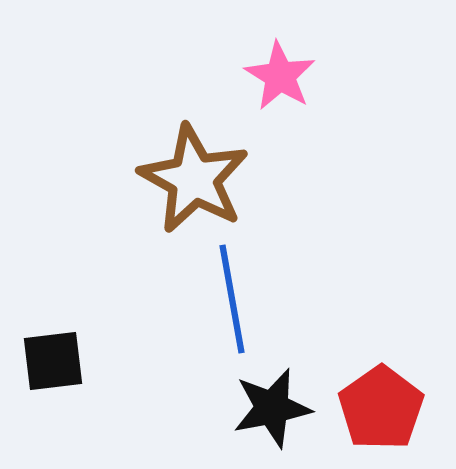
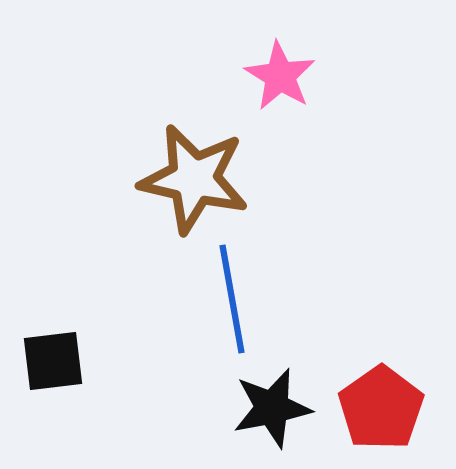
brown star: rotated 16 degrees counterclockwise
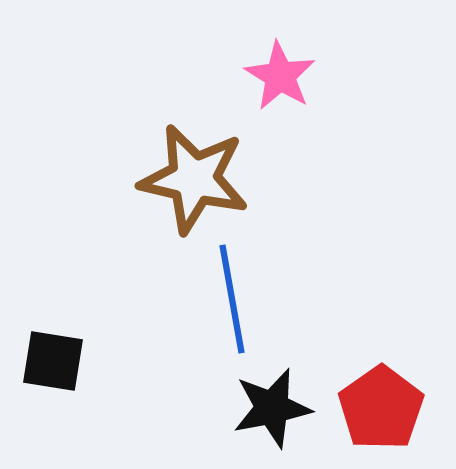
black square: rotated 16 degrees clockwise
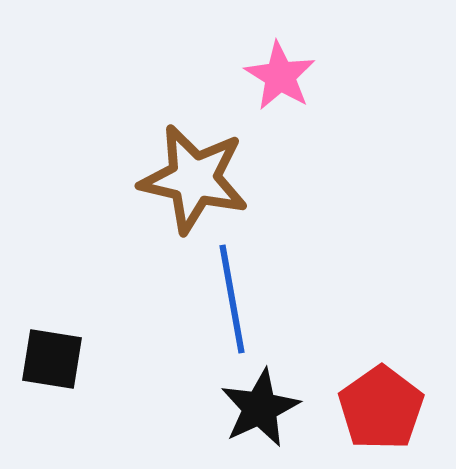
black square: moved 1 px left, 2 px up
black star: moved 12 px left; rotated 14 degrees counterclockwise
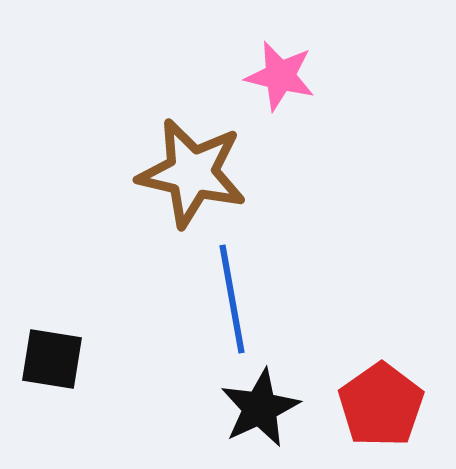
pink star: rotated 18 degrees counterclockwise
brown star: moved 2 px left, 6 px up
red pentagon: moved 3 px up
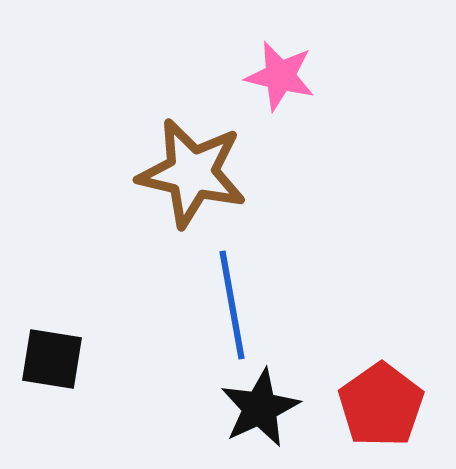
blue line: moved 6 px down
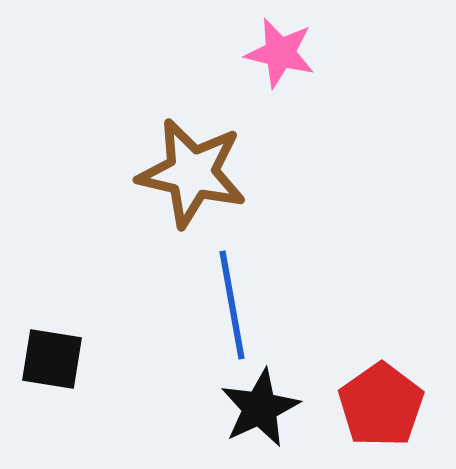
pink star: moved 23 px up
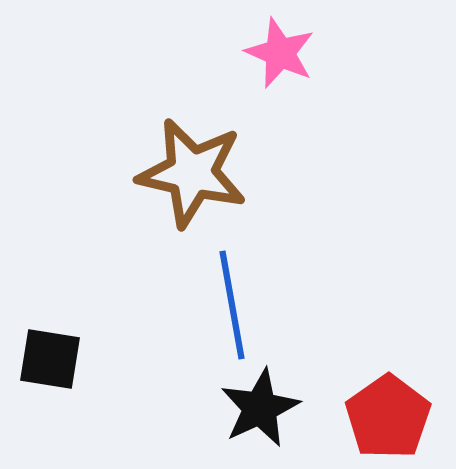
pink star: rotated 10 degrees clockwise
black square: moved 2 px left
red pentagon: moved 7 px right, 12 px down
